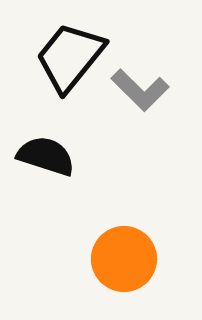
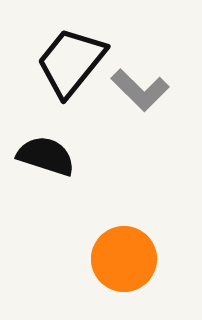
black trapezoid: moved 1 px right, 5 px down
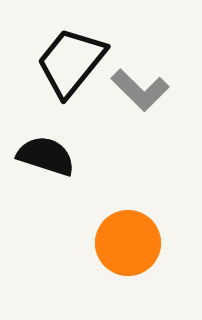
orange circle: moved 4 px right, 16 px up
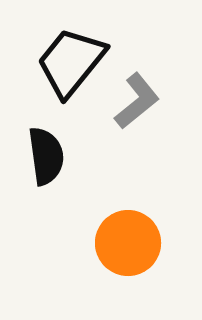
gray L-shape: moved 3 px left, 11 px down; rotated 84 degrees counterclockwise
black semicircle: rotated 64 degrees clockwise
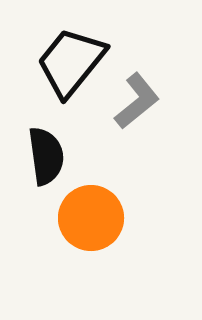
orange circle: moved 37 px left, 25 px up
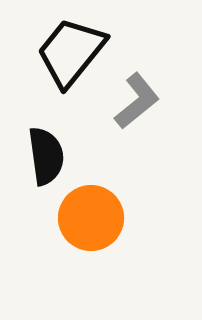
black trapezoid: moved 10 px up
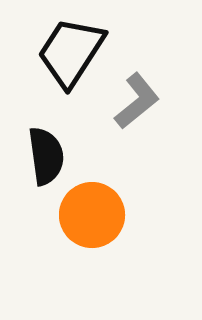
black trapezoid: rotated 6 degrees counterclockwise
orange circle: moved 1 px right, 3 px up
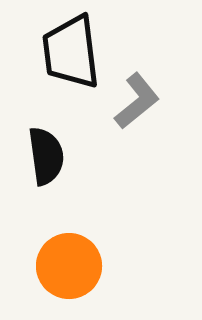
black trapezoid: rotated 40 degrees counterclockwise
orange circle: moved 23 px left, 51 px down
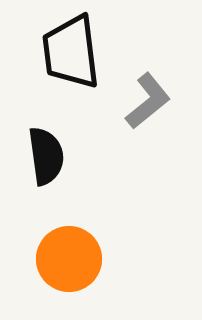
gray L-shape: moved 11 px right
orange circle: moved 7 px up
